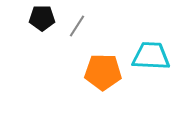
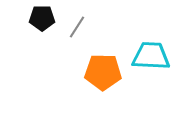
gray line: moved 1 px down
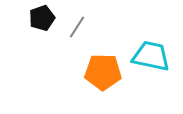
black pentagon: rotated 20 degrees counterclockwise
cyan trapezoid: rotated 9 degrees clockwise
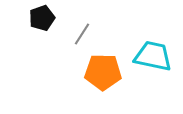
gray line: moved 5 px right, 7 px down
cyan trapezoid: moved 2 px right
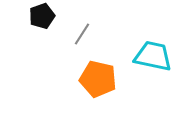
black pentagon: moved 2 px up
orange pentagon: moved 5 px left, 7 px down; rotated 12 degrees clockwise
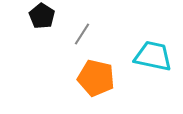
black pentagon: rotated 20 degrees counterclockwise
orange pentagon: moved 2 px left, 1 px up
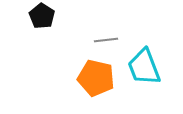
gray line: moved 24 px right, 6 px down; rotated 50 degrees clockwise
cyan trapezoid: moved 9 px left, 11 px down; rotated 123 degrees counterclockwise
